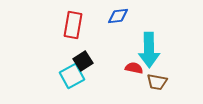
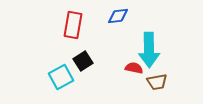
cyan square: moved 11 px left, 1 px down
brown trapezoid: rotated 20 degrees counterclockwise
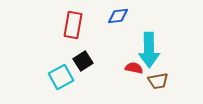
brown trapezoid: moved 1 px right, 1 px up
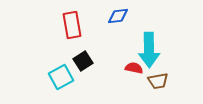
red rectangle: moved 1 px left; rotated 20 degrees counterclockwise
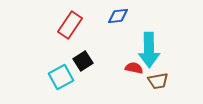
red rectangle: moved 2 px left; rotated 44 degrees clockwise
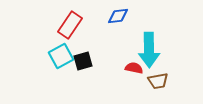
black square: rotated 18 degrees clockwise
cyan square: moved 21 px up
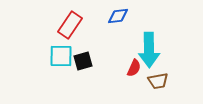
cyan square: rotated 30 degrees clockwise
red semicircle: rotated 102 degrees clockwise
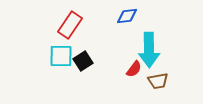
blue diamond: moved 9 px right
black square: rotated 18 degrees counterclockwise
red semicircle: moved 1 px down; rotated 12 degrees clockwise
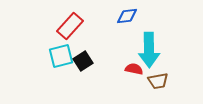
red rectangle: moved 1 px down; rotated 8 degrees clockwise
cyan square: rotated 15 degrees counterclockwise
red semicircle: rotated 114 degrees counterclockwise
